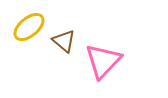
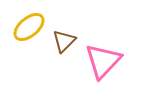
brown triangle: rotated 35 degrees clockwise
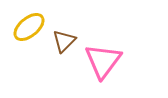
pink triangle: rotated 6 degrees counterclockwise
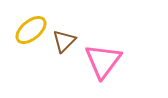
yellow ellipse: moved 2 px right, 3 px down
